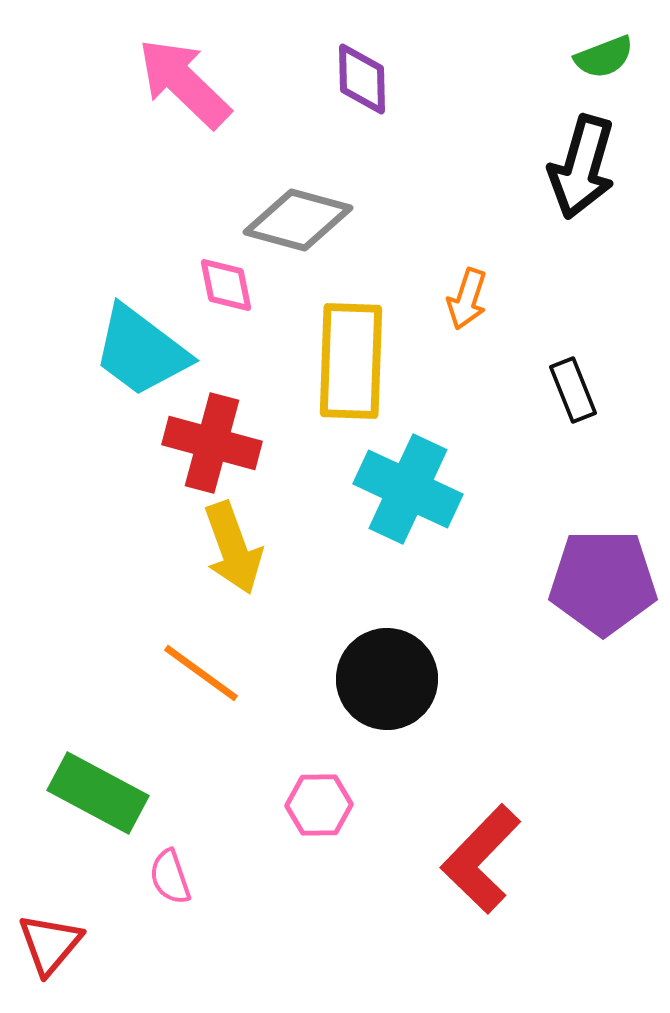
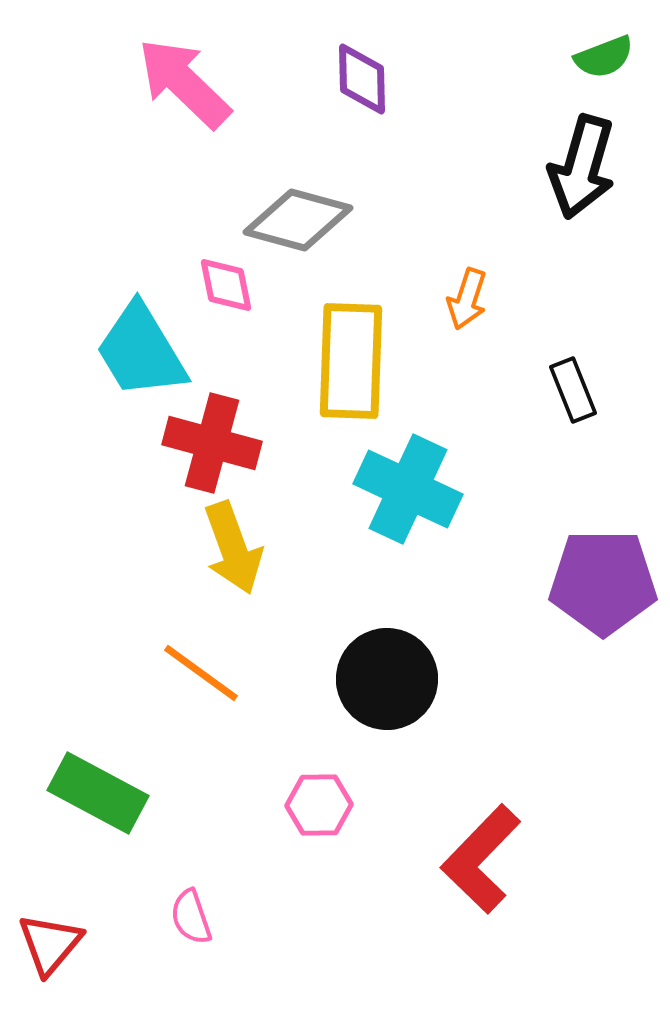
cyan trapezoid: rotated 22 degrees clockwise
pink semicircle: moved 21 px right, 40 px down
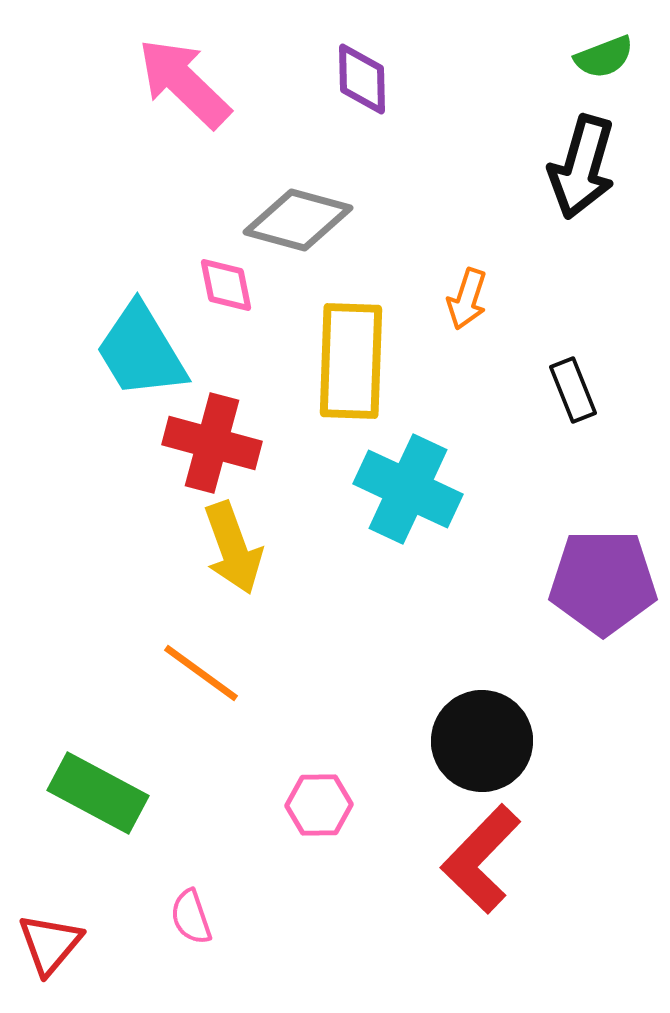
black circle: moved 95 px right, 62 px down
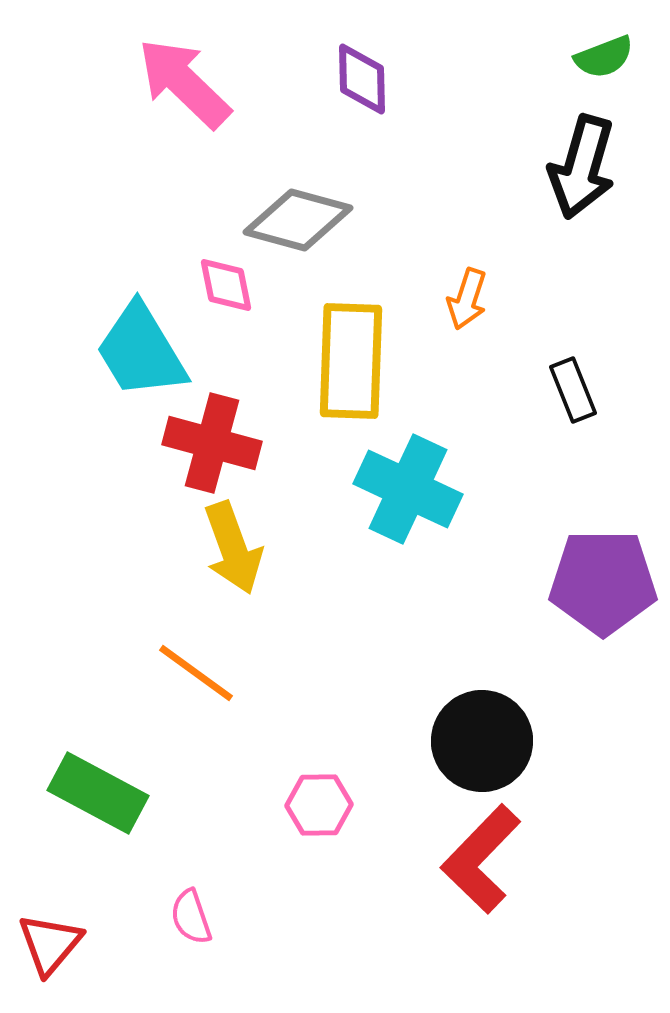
orange line: moved 5 px left
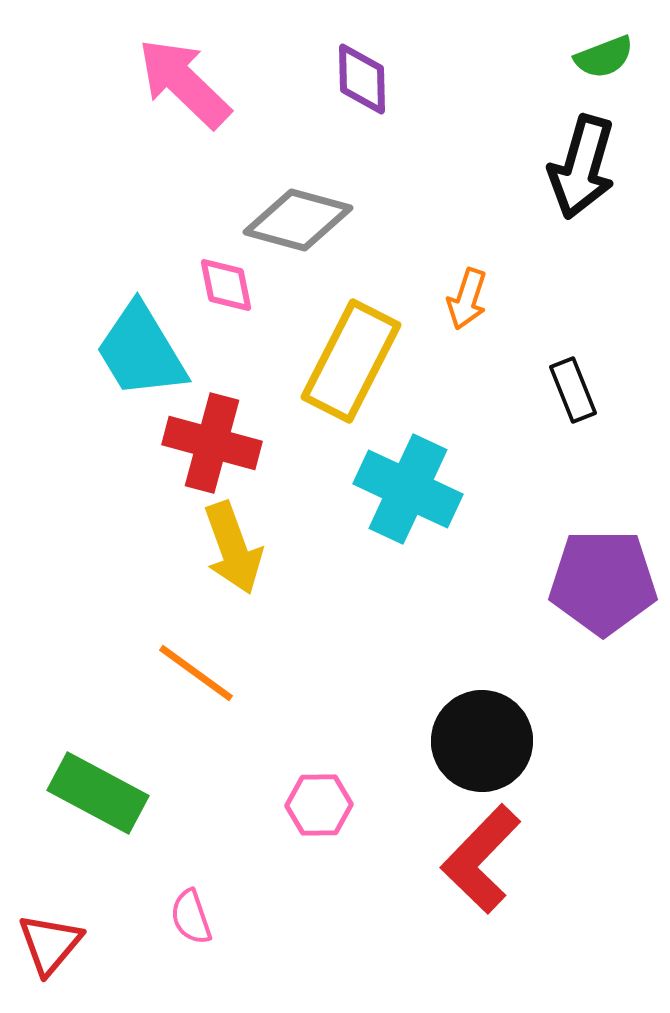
yellow rectangle: rotated 25 degrees clockwise
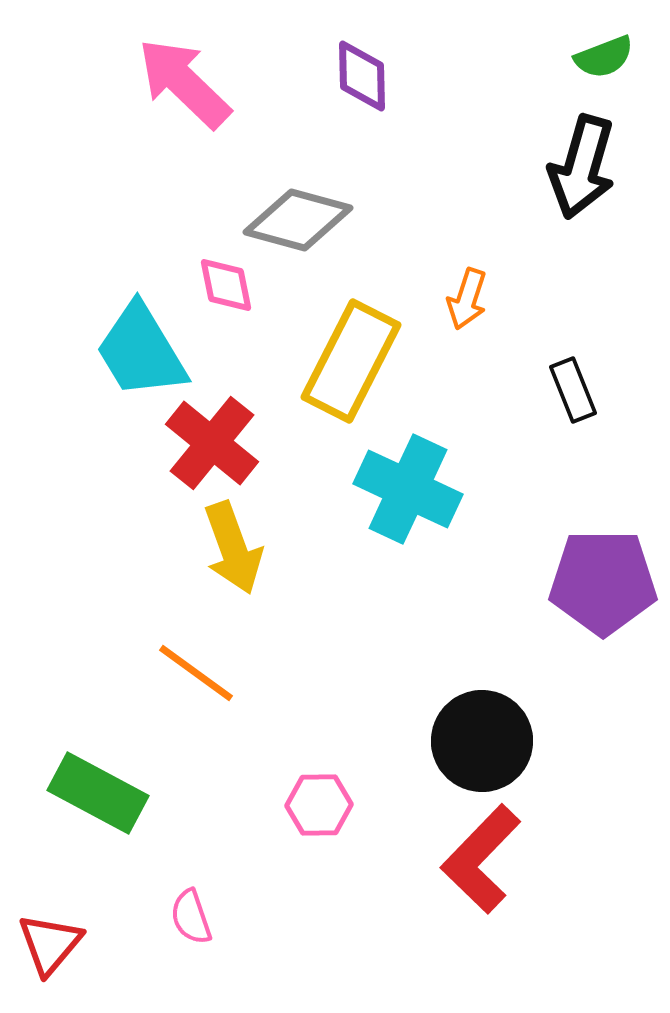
purple diamond: moved 3 px up
red cross: rotated 24 degrees clockwise
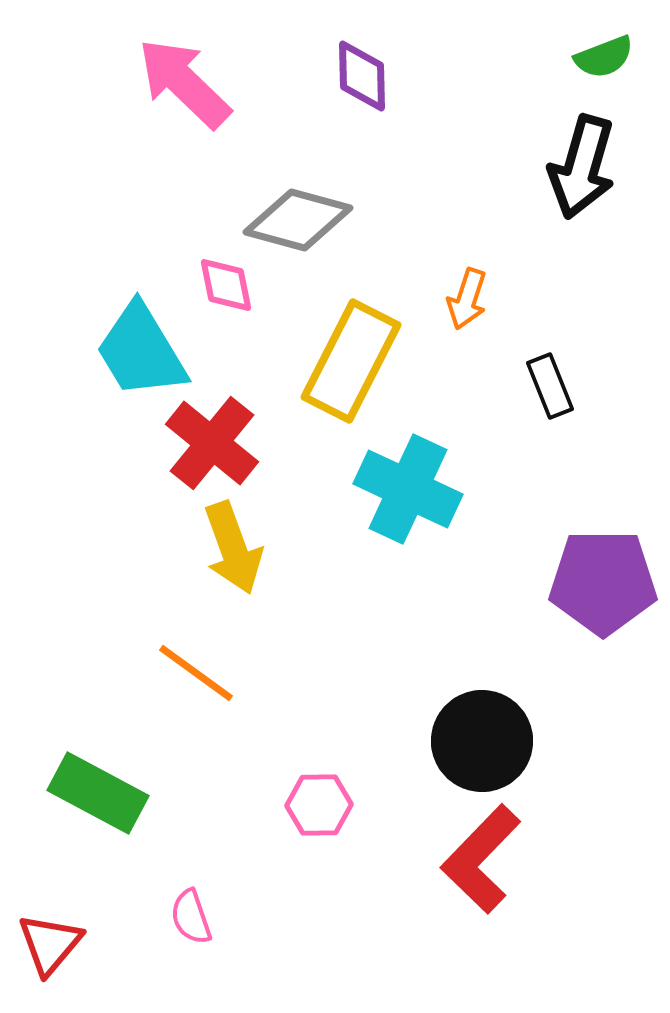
black rectangle: moved 23 px left, 4 px up
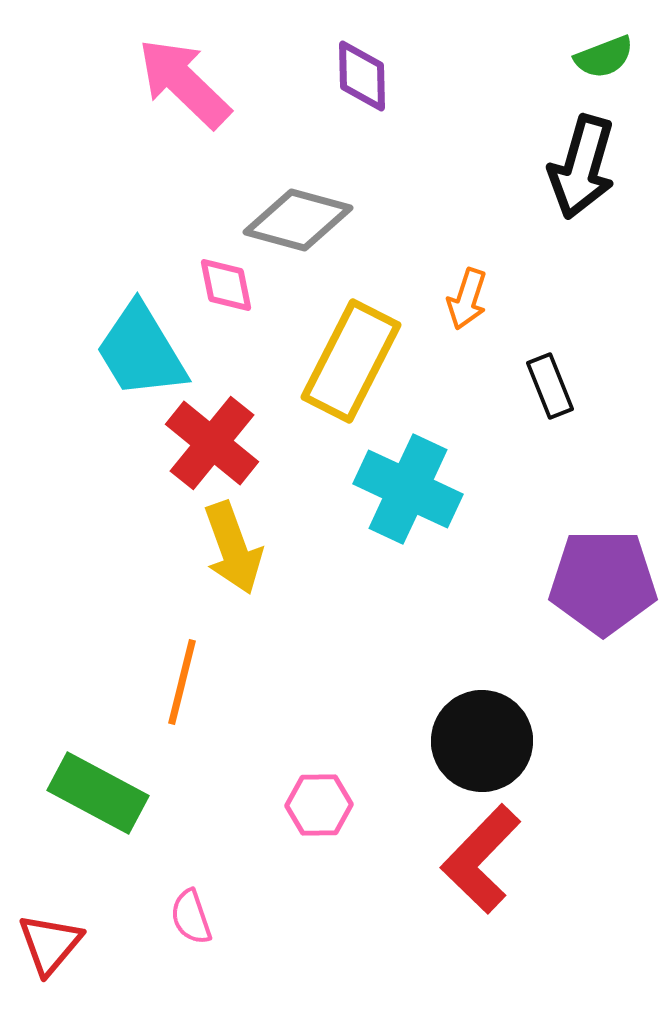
orange line: moved 14 px left, 9 px down; rotated 68 degrees clockwise
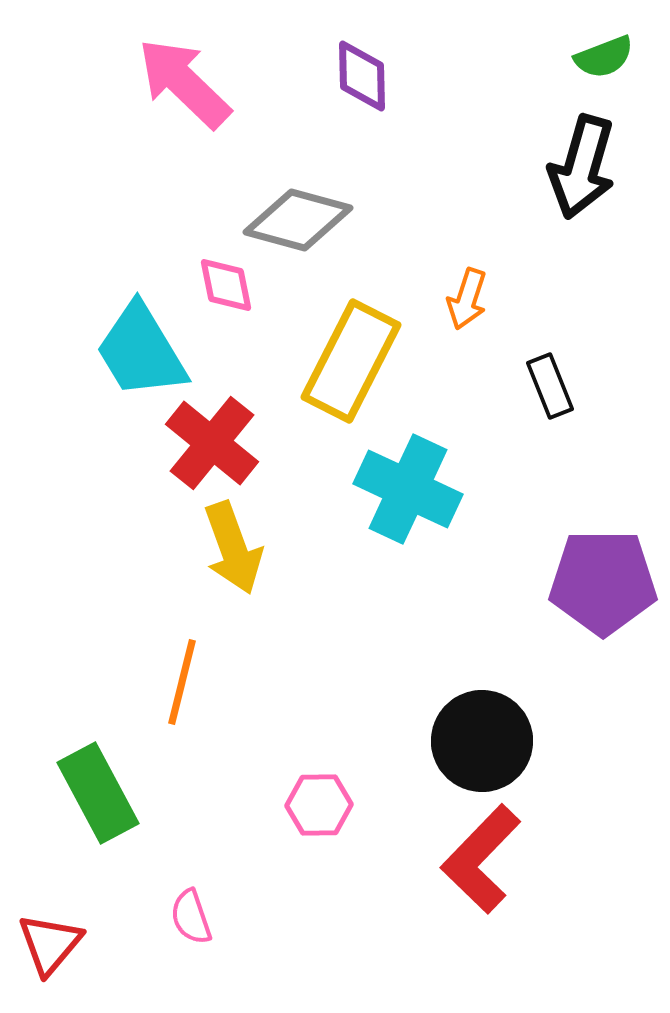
green rectangle: rotated 34 degrees clockwise
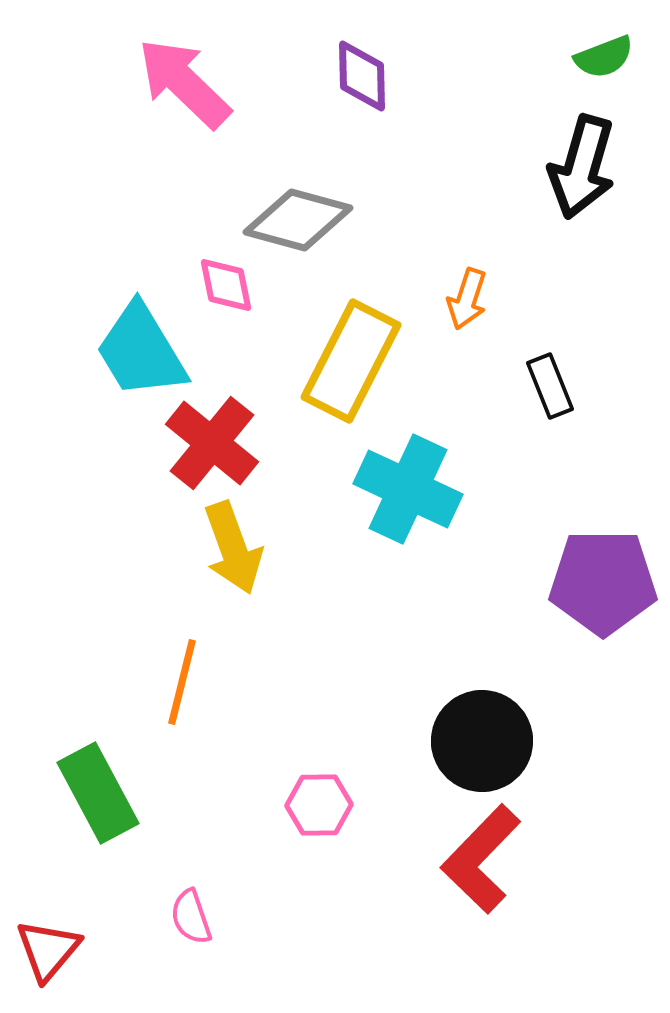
red triangle: moved 2 px left, 6 px down
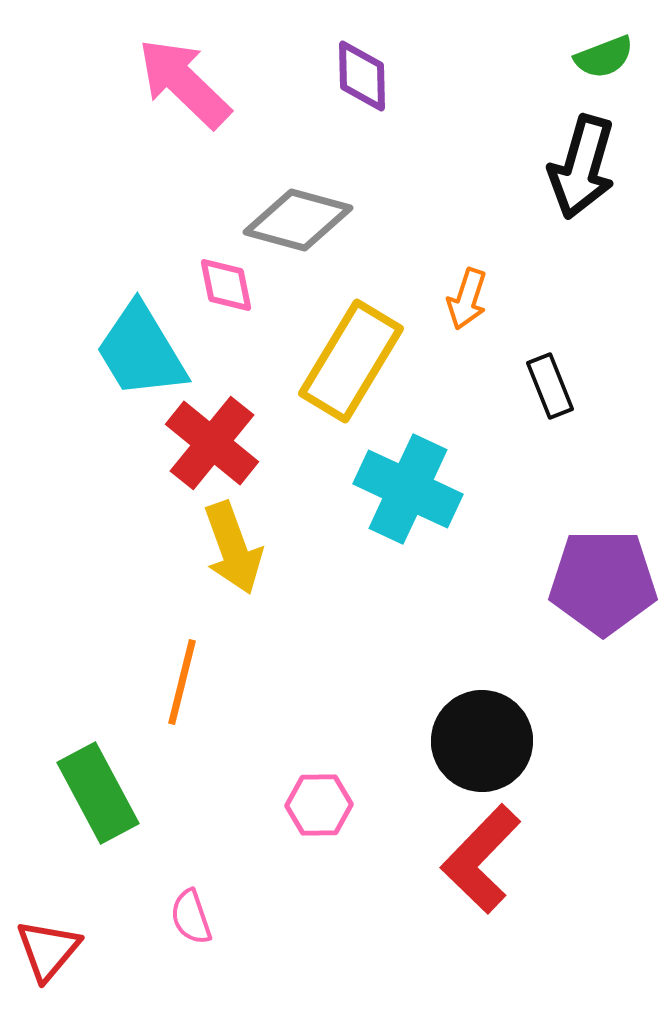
yellow rectangle: rotated 4 degrees clockwise
